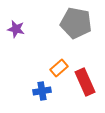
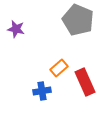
gray pentagon: moved 2 px right, 3 px up; rotated 12 degrees clockwise
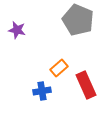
purple star: moved 1 px right, 1 px down
red rectangle: moved 1 px right, 3 px down
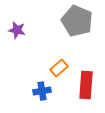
gray pentagon: moved 1 px left, 1 px down
red rectangle: rotated 28 degrees clockwise
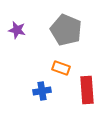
gray pentagon: moved 11 px left, 9 px down
orange rectangle: moved 2 px right; rotated 60 degrees clockwise
red rectangle: moved 1 px right, 5 px down; rotated 8 degrees counterclockwise
